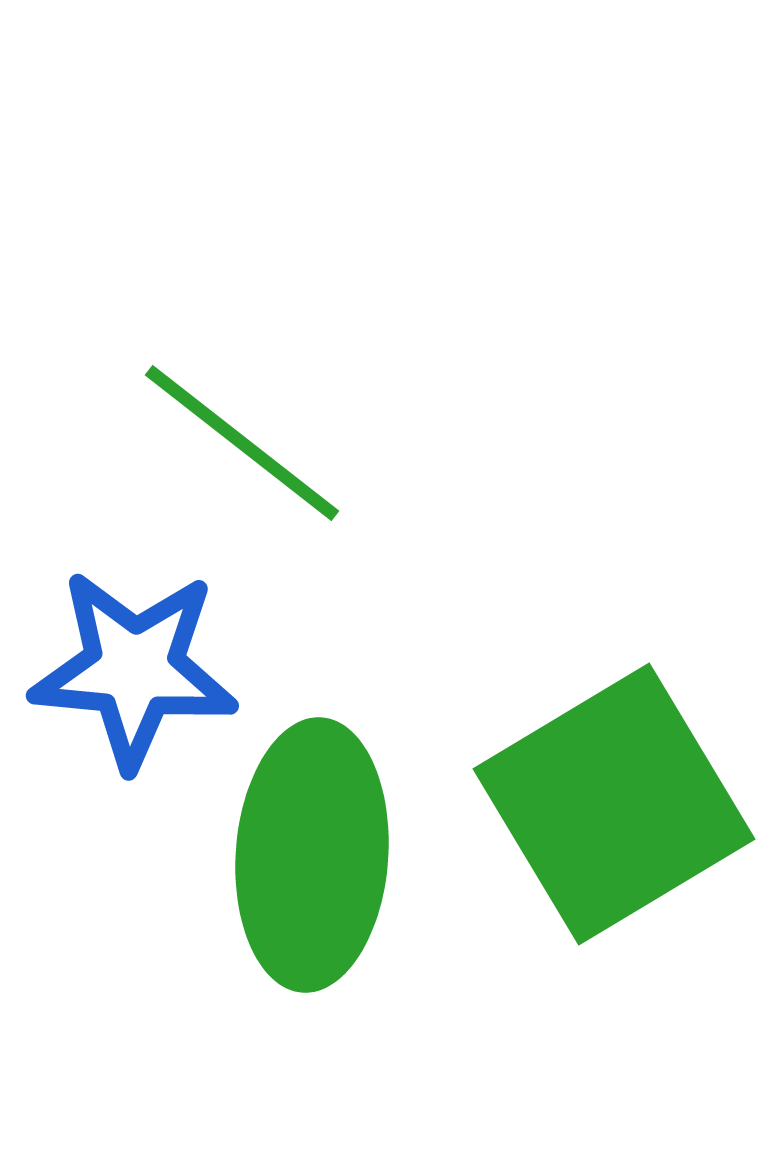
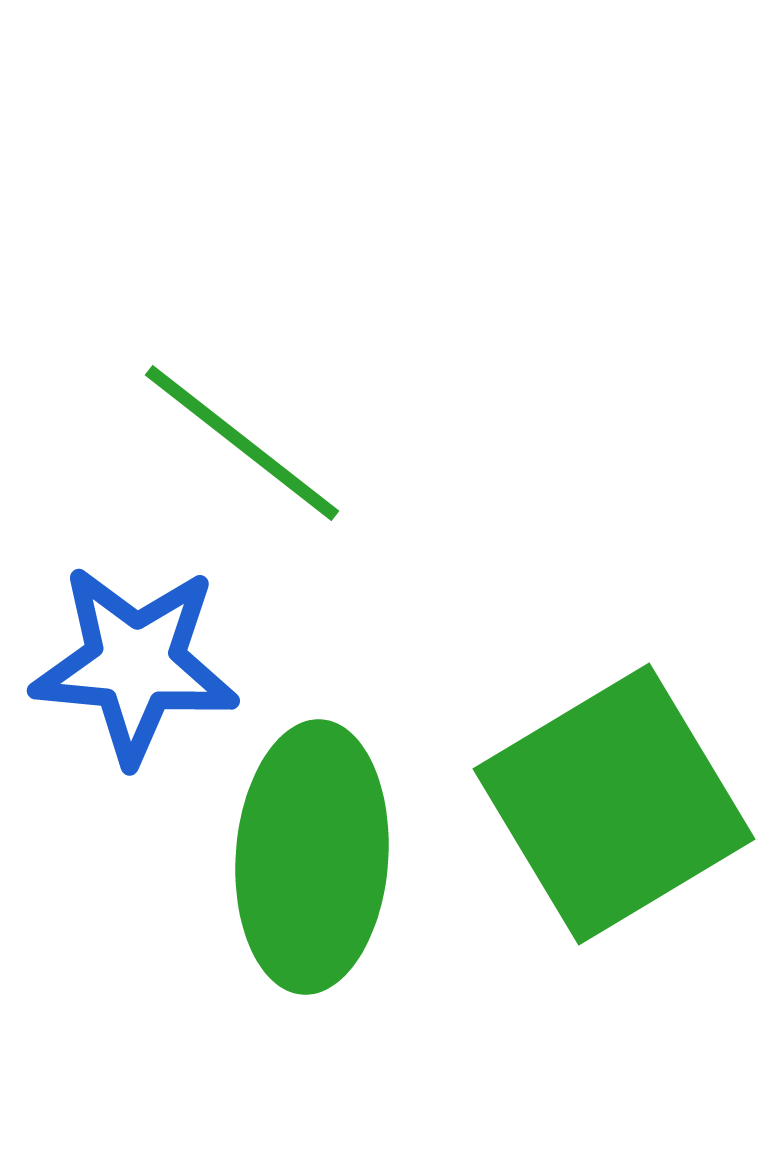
blue star: moved 1 px right, 5 px up
green ellipse: moved 2 px down
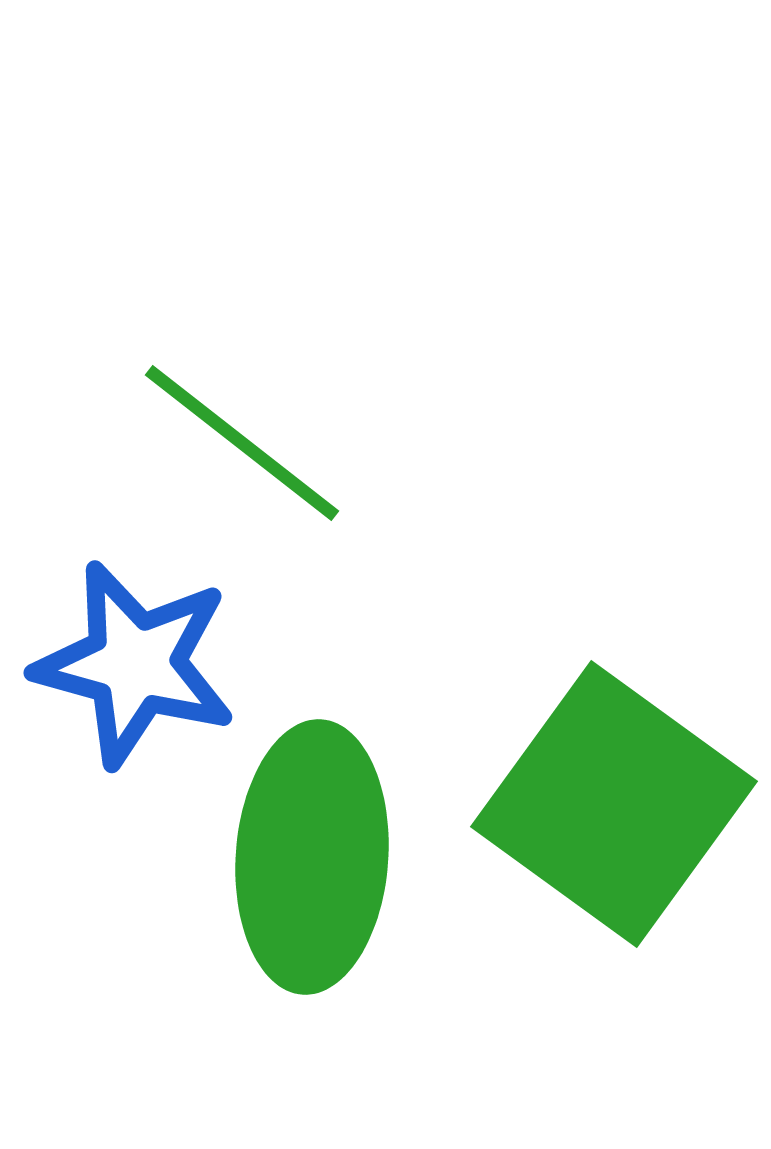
blue star: rotated 10 degrees clockwise
green square: rotated 23 degrees counterclockwise
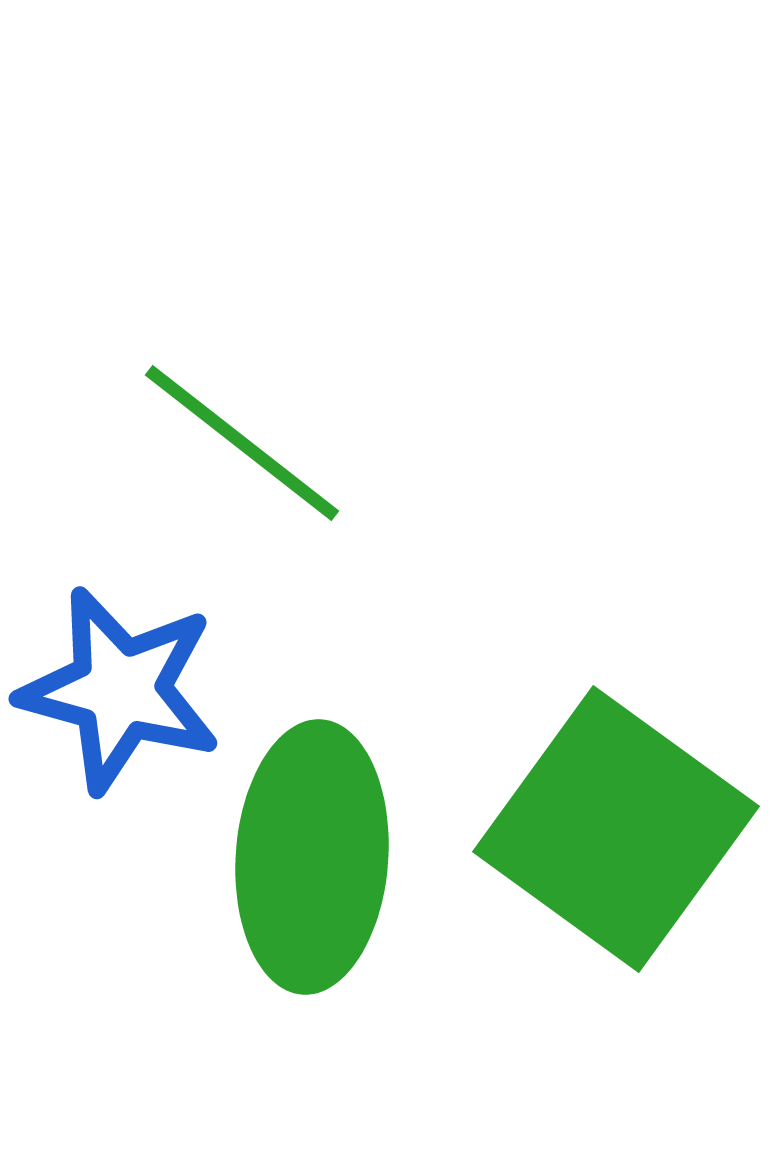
blue star: moved 15 px left, 26 px down
green square: moved 2 px right, 25 px down
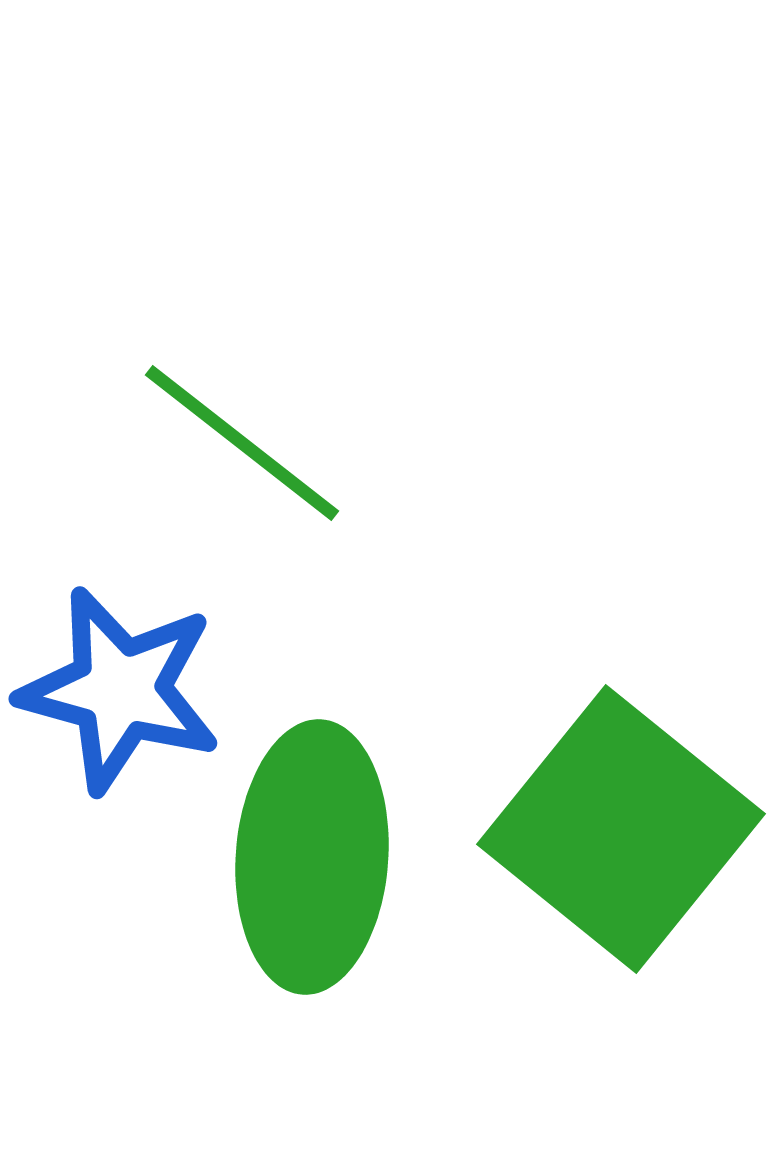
green square: moved 5 px right; rotated 3 degrees clockwise
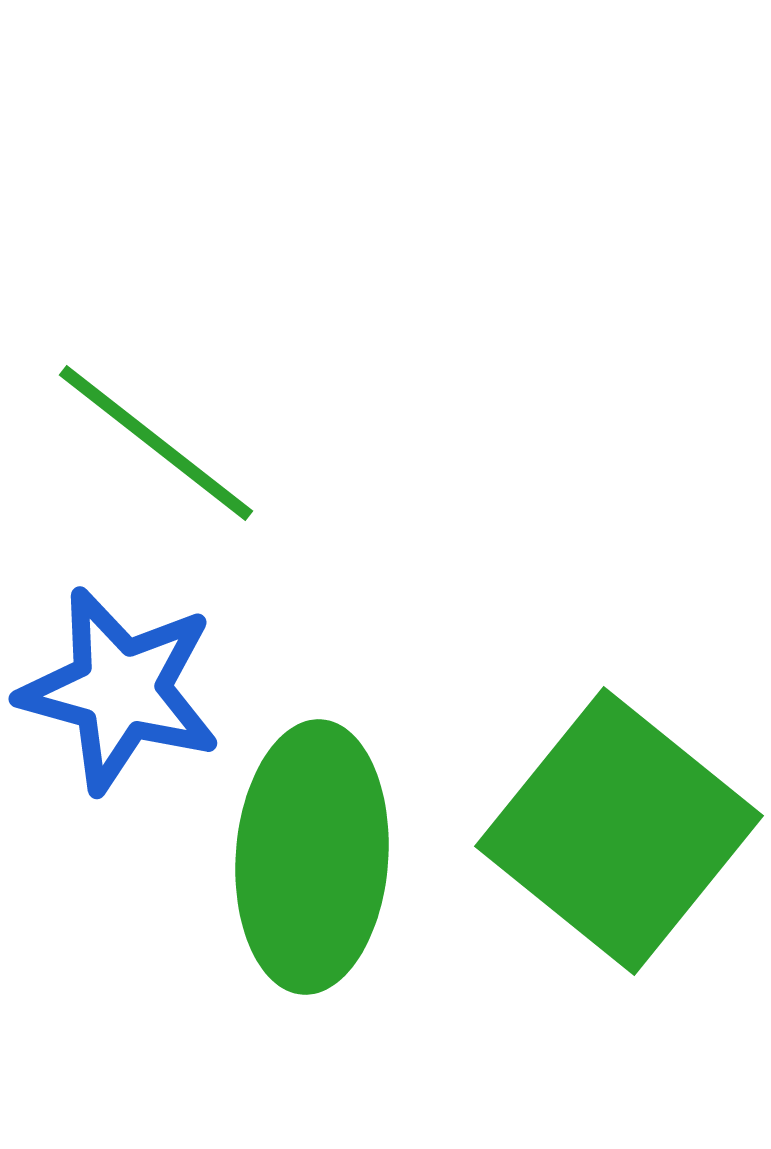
green line: moved 86 px left
green square: moved 2 px left, 2 px down
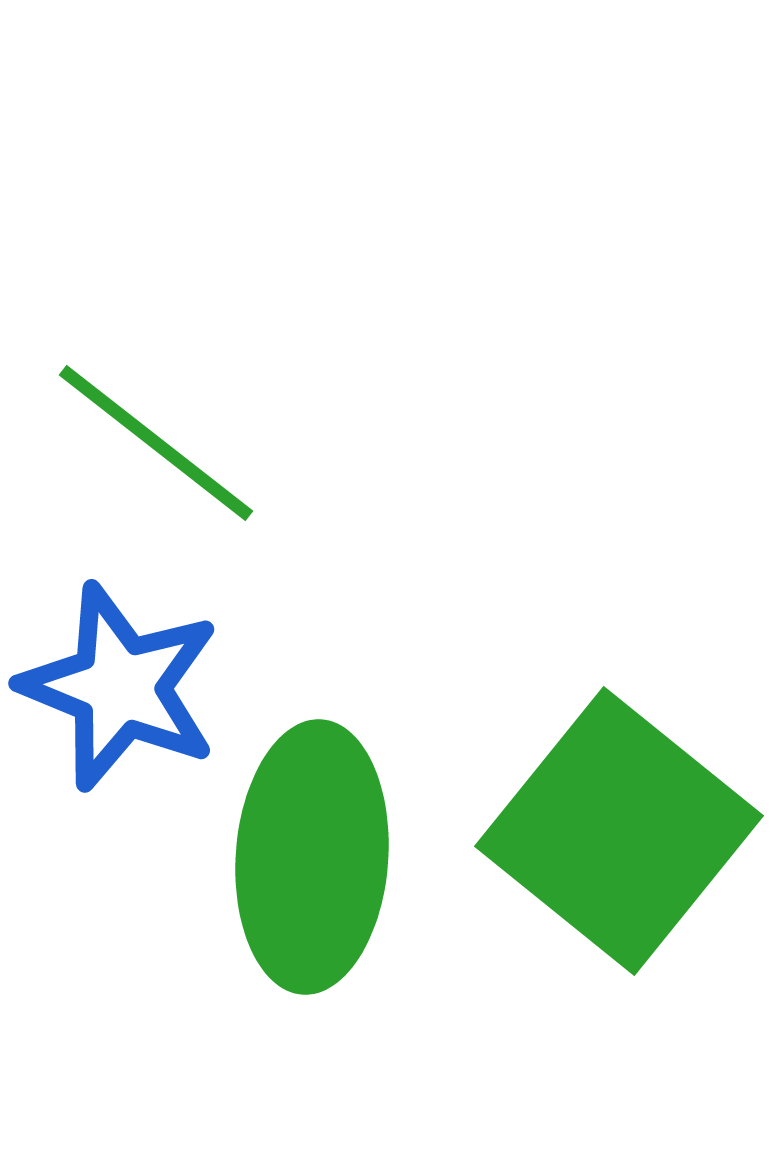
blue star: moved 3 px up; rotated 7 degrees clockwise
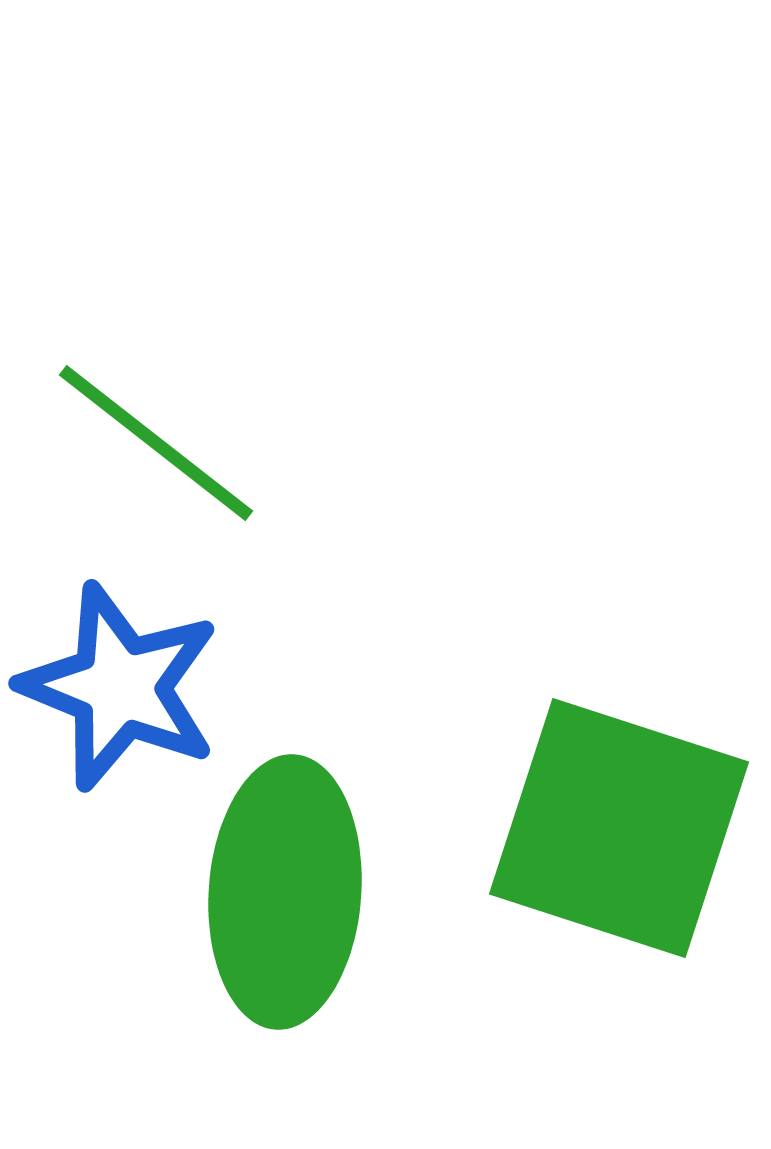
green square: moved 3 px up; rotated 21 degrees counterclockwise
green ellipse: moved 27 px left, 35 px down
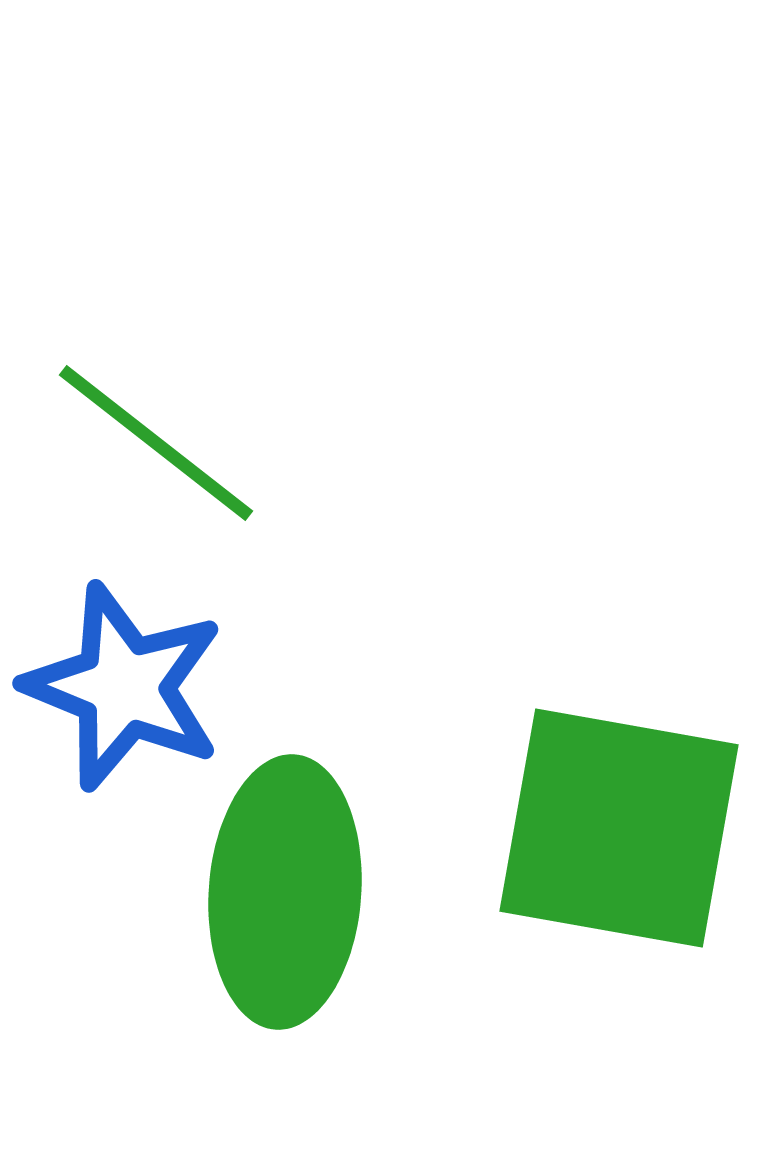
blue star: moved 4 px right
green square: rotated 8 degrees counterclockwise
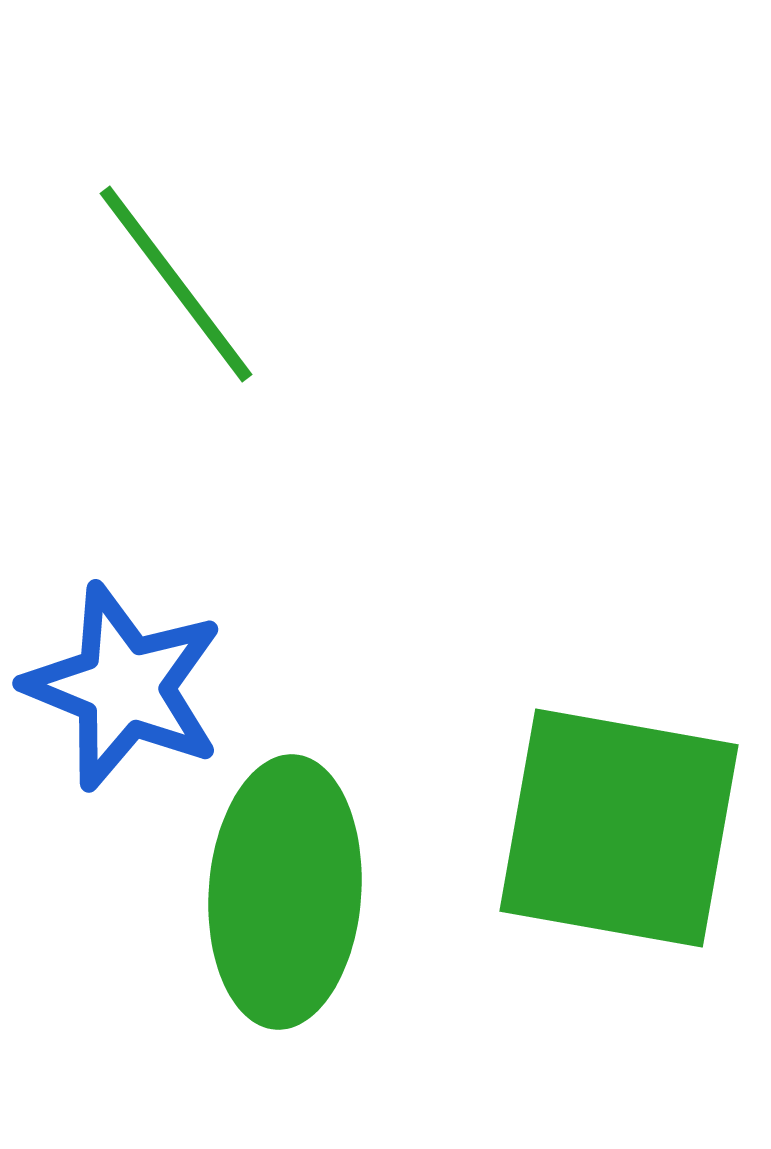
green line: moved 20 px right, 159 px up; rotated 15 degrees clockwise
